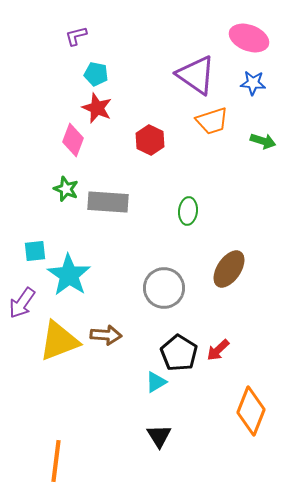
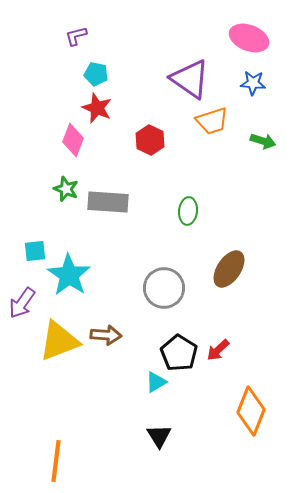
purple triangle: moved 6 px left, 4 px down
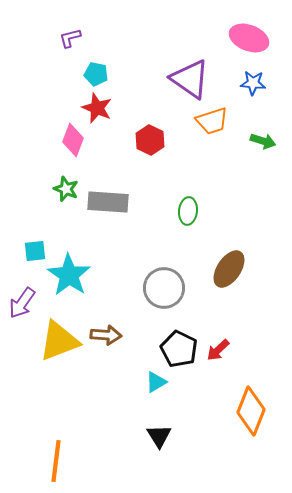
purple L-shape: moved 6 px left, 2 px down
black pentagon: moved 4 px up; rotated 6 degrees counterclockwise
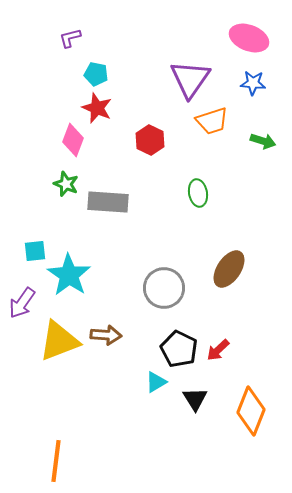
purple triangle: rotated 30 degrees clockwise
green star: moved 5 px up
green ellipse: moved 10 px right, 18 px up; rotated 16 degrees counterclockwise
black triangle: moved 36 px right, 37 px up
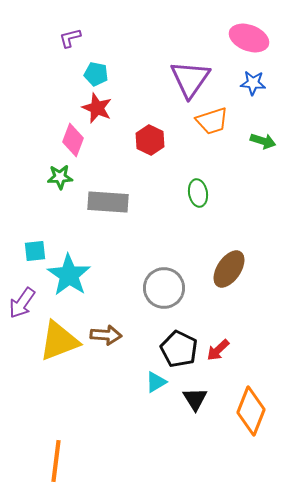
green star: moved 6 px left, 7 px up; rotated 25 degrees counterclockwise
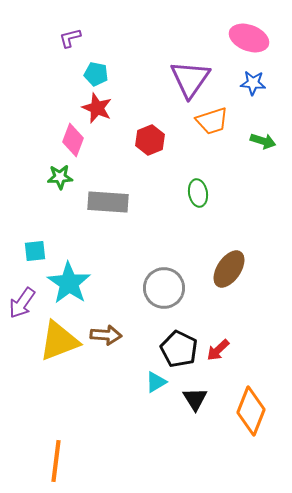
red hexagon: rotated 12 degrees clockwise
cyan star: moved 8 px down
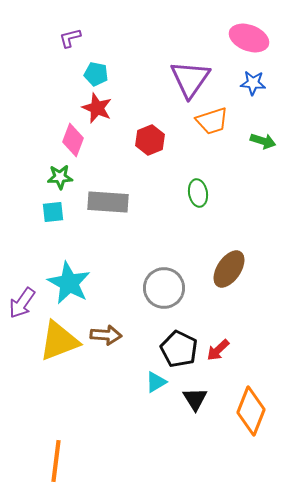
cyan square: moved 18 px right, 39 px up
cyan star: rotated 6 degrees counterclockwise
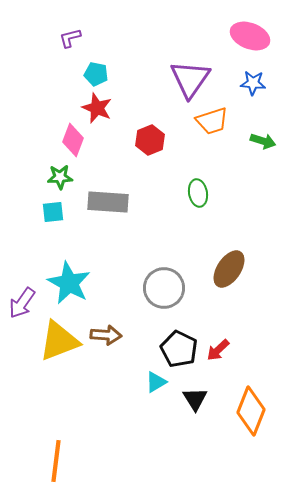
pink ellipse: moved 1 px right, 2 px up
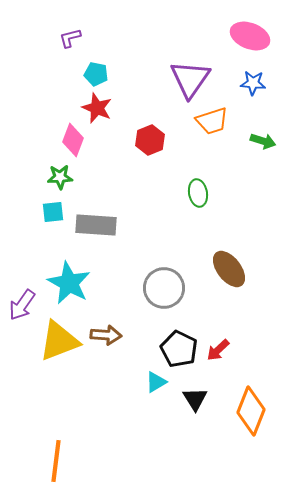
gray rectangle: moved 12 px left, 23 px down
brown ellipse: rotated 72 degrees counterclockwise
purple arrow: moved 2 px down
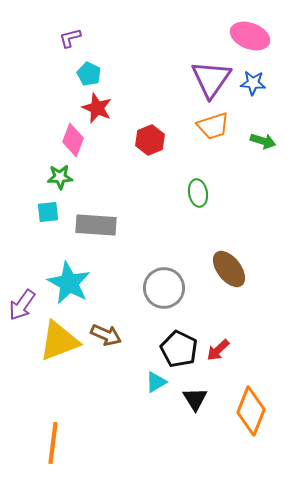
cyan pentagon: moved 7 px left; rotated 15 degrees clockwise
purple triangle: moved 21 px right
orange trapezoid: moved 1 px right, 5 px down
cyan square: moved 5 px left
brown arrow: rotated 20 degrees clockwise
orange line: moved 3 px left, 18 px up
